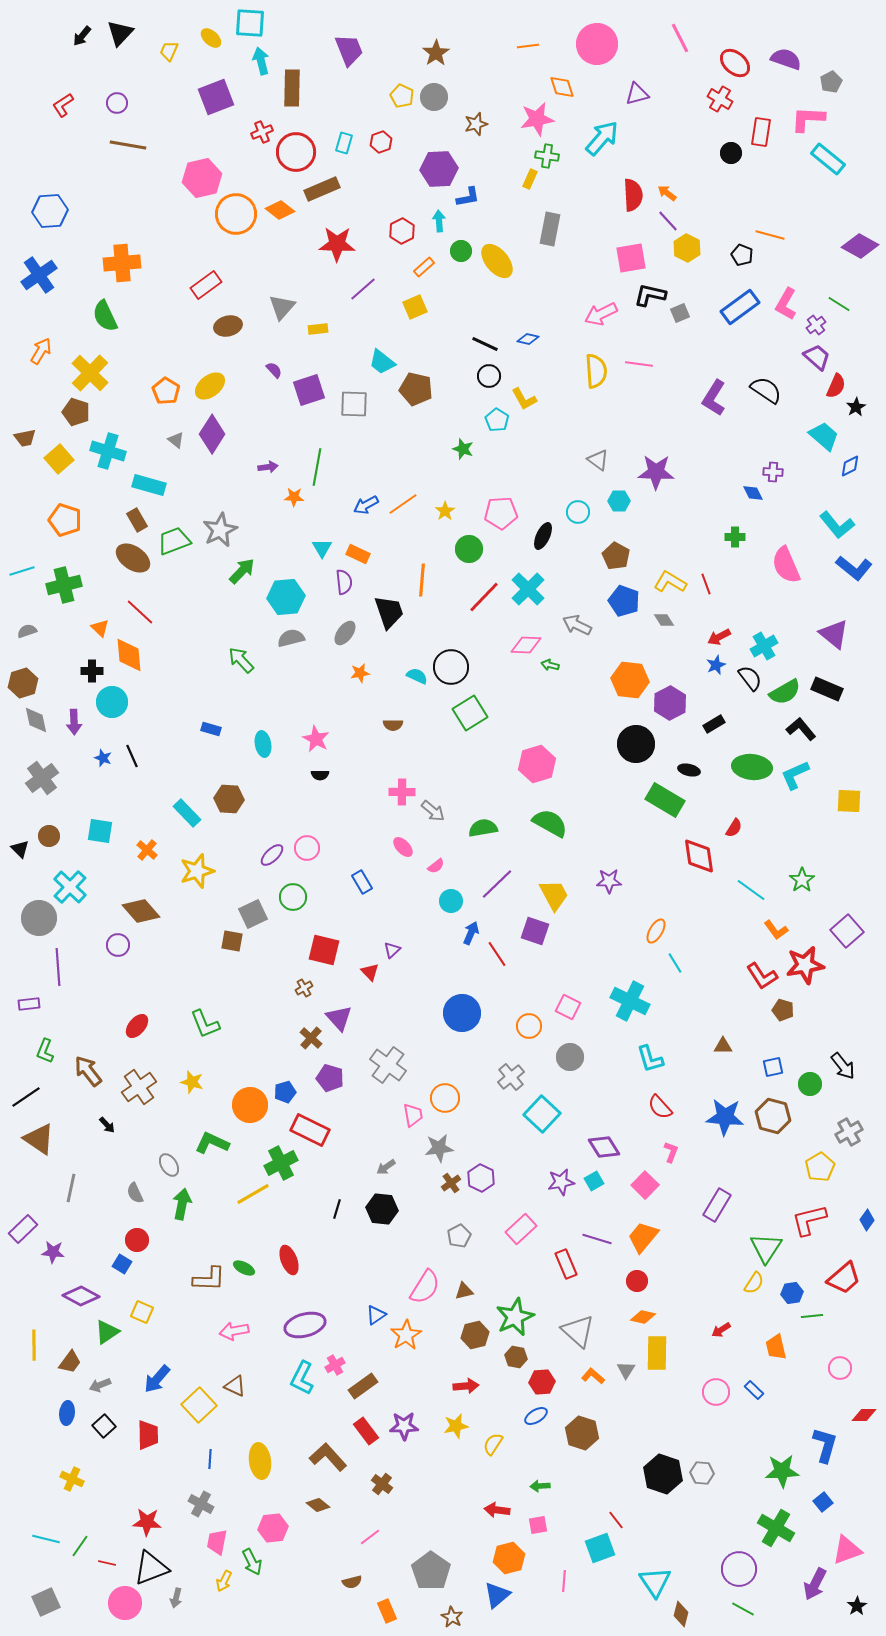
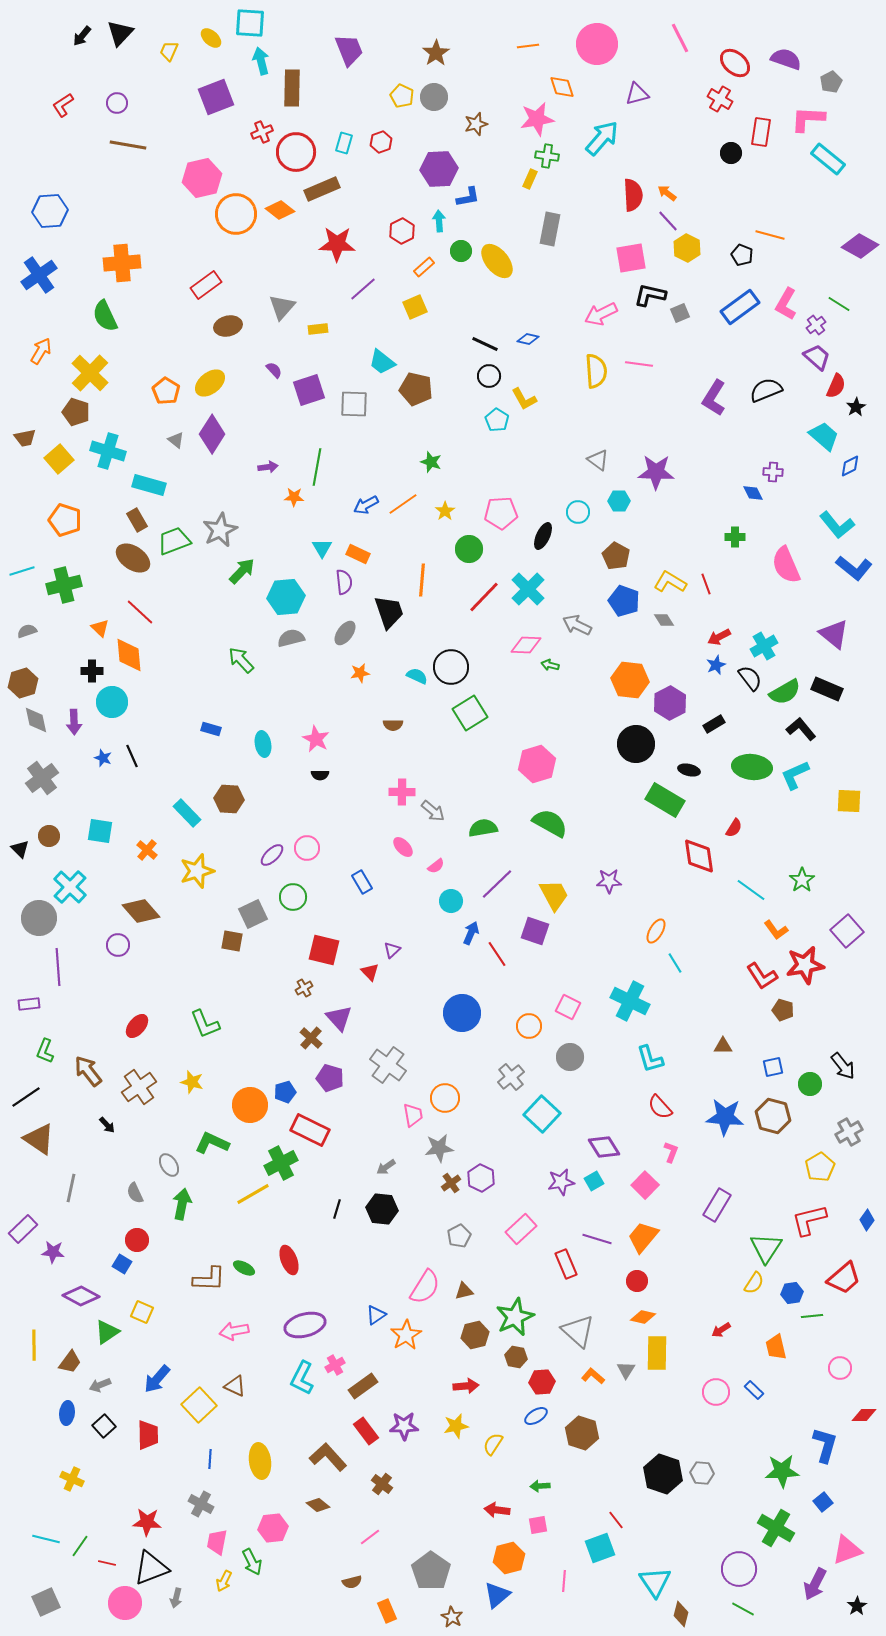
yellow ellipse at (210, 386): moved 3 px up
black semicircle at (766, 390): rotated 56 degrees counterclockwise
green star at (463, 449): moved 32 px left, 13 px down
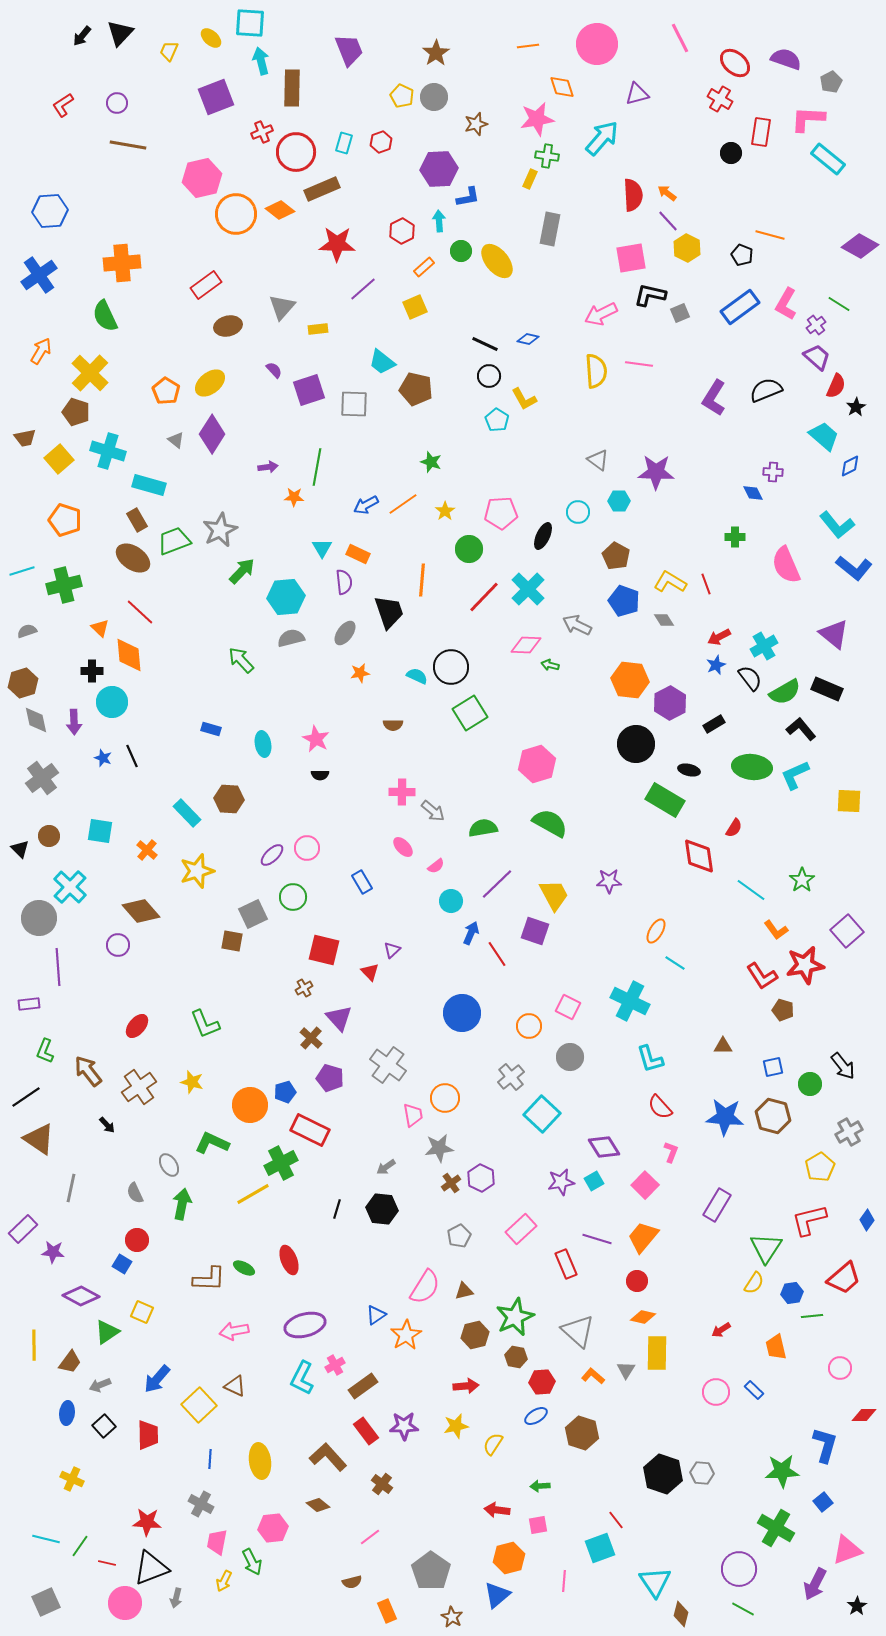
cyan line at (675, 963): rotated 25 degrees counterclockwise
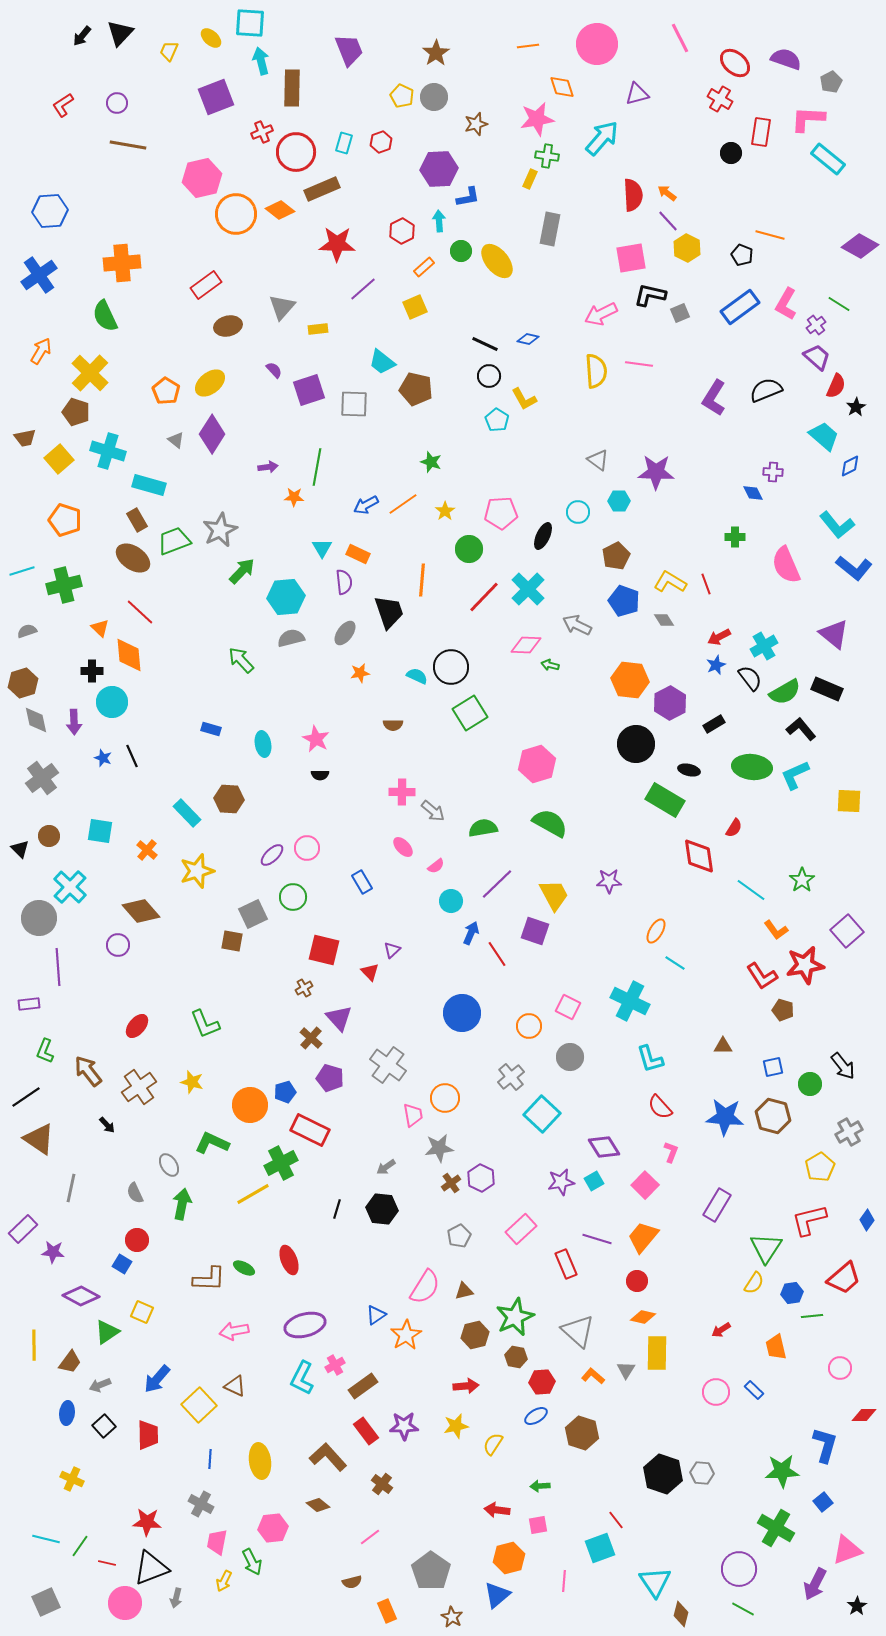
brown pentagon at (616, 556): rotated 16 degrees clockwise
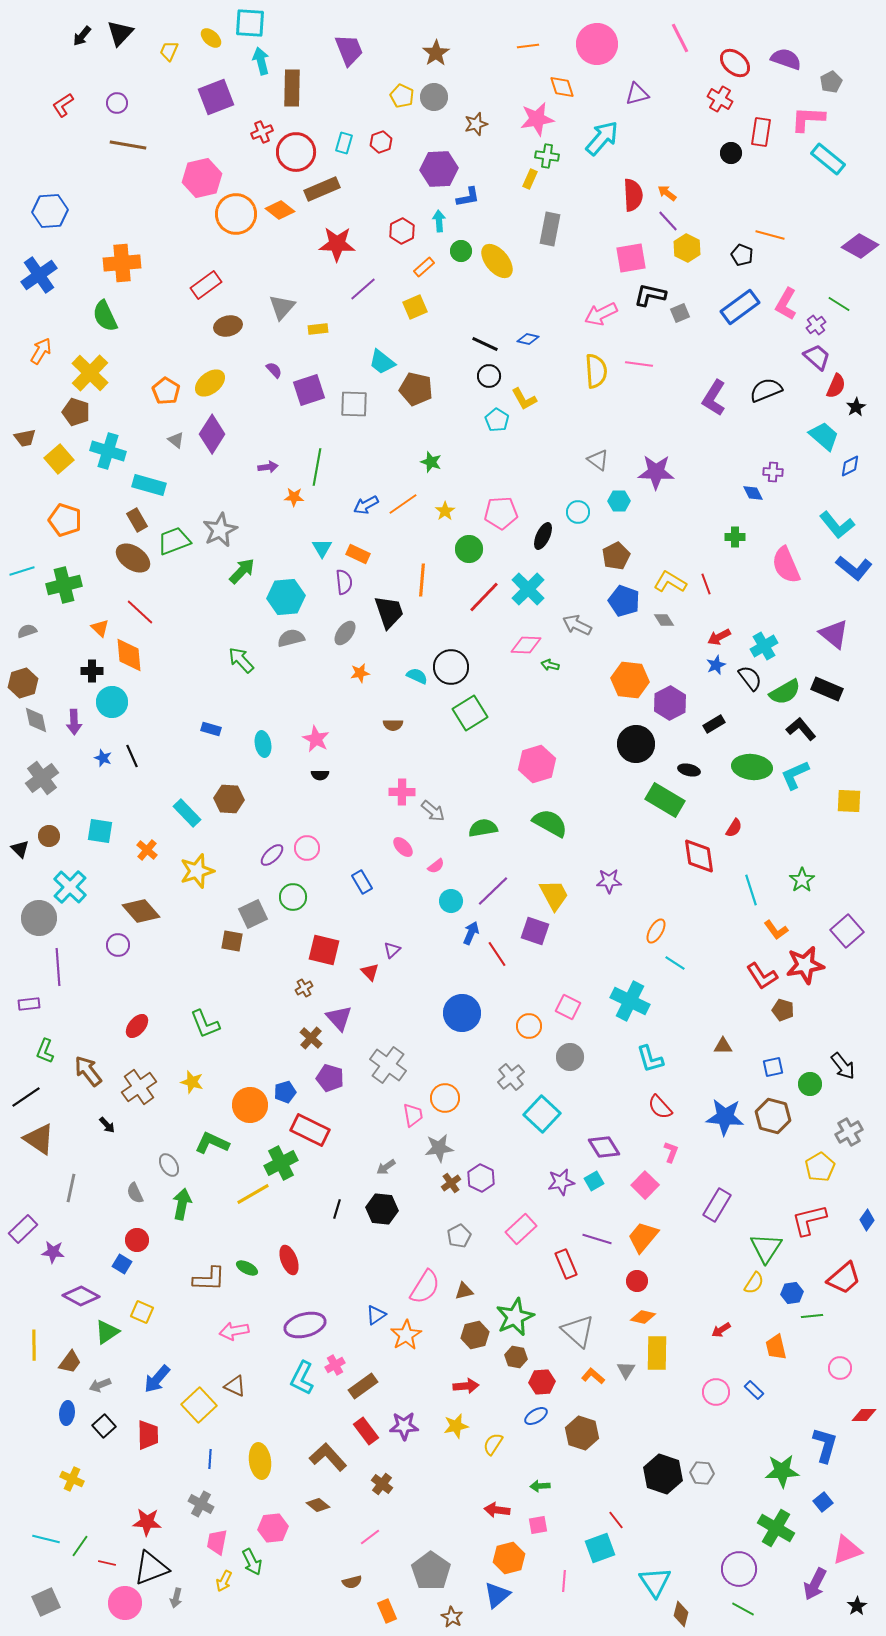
purple line at (497, 884): moved 4 px left, 7 px down
cyan line at (751, 890): rotated 36 degrees clockwise
green ellipse at (244, 1268): moved 3 px right
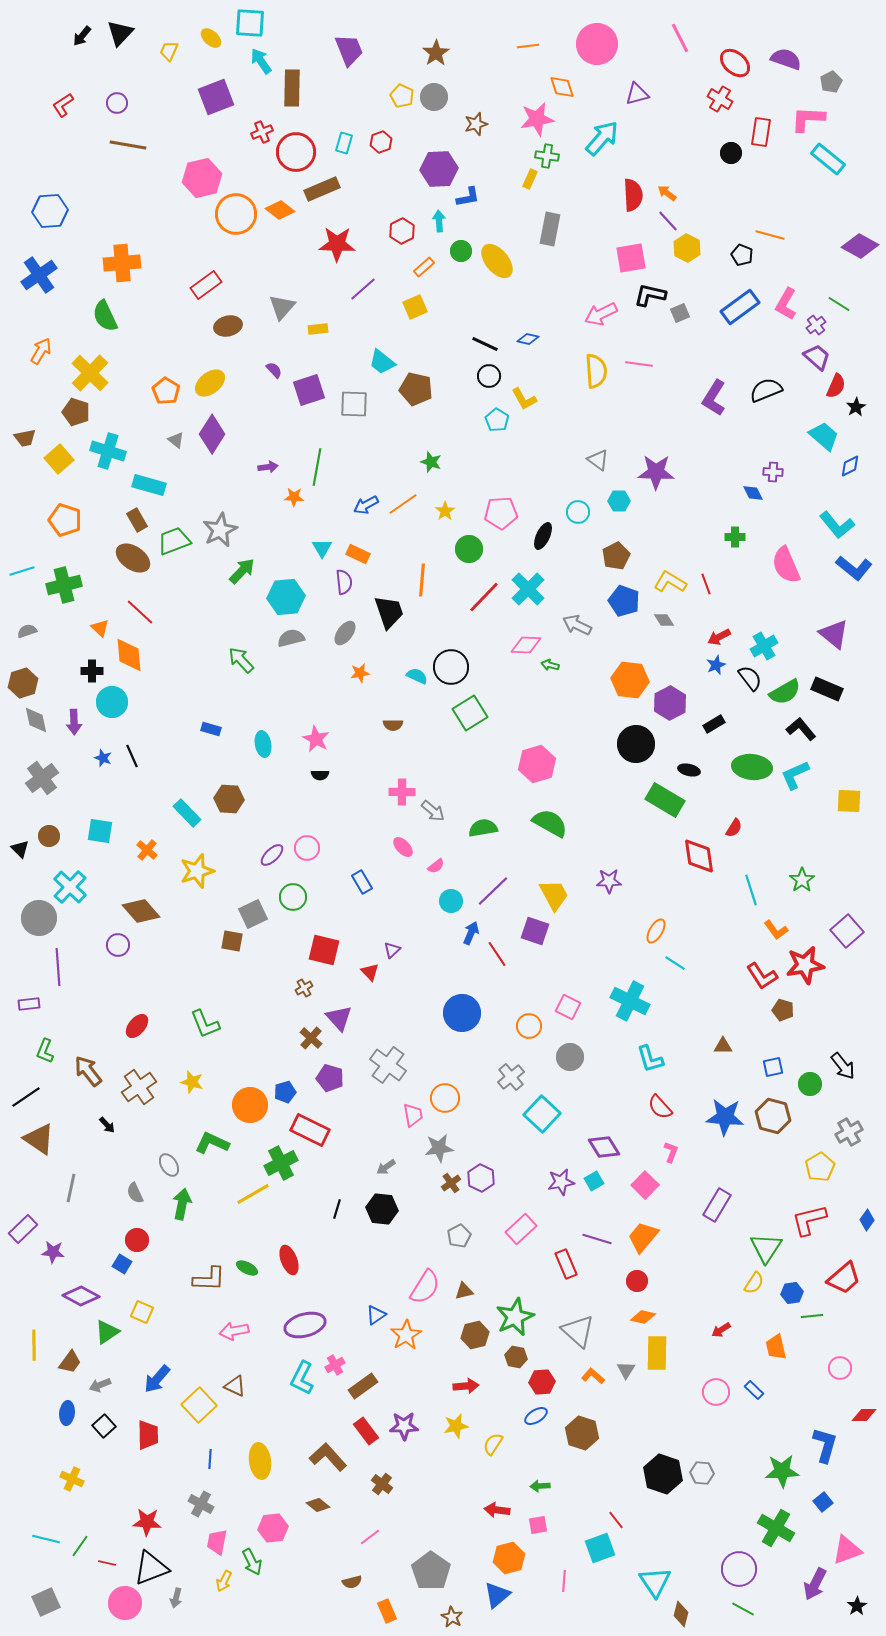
cyan arrow at (261, 61): rotated 20 degrees counterclockwise
